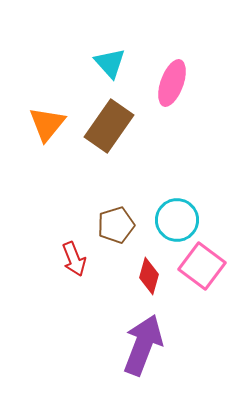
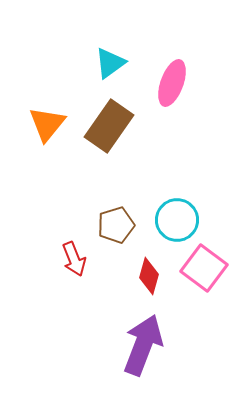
cyan triangle: rotated 36 degrees clockwise
pink square: moved 2 px right, 2 px down
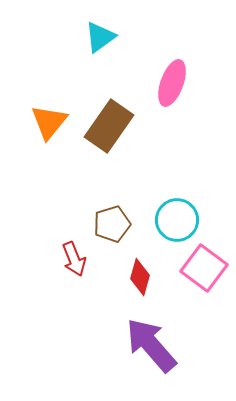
cyan triangle: moved 10 px left, 26 px up
orange triangle: moved 2 px right, 2 px up
brown pentagon: moved 4 px left, 1 px up
red diamond: moved 9 px left, 1 px down
purple arrow: moved 8 px right; rotated 62 degrees counterclockwise
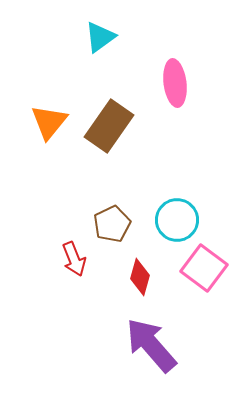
pink ellipse: moved 3 px right; rotated 27 degrees counterclockwise
brown pentagon: rotated 9 degrees counterclockwise
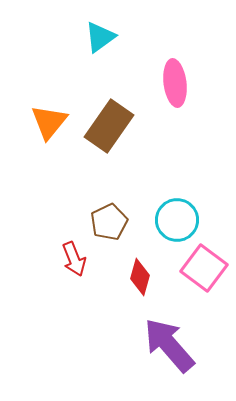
brown pentagon: moved 3 px left, 2 px up
purple arrow: moved 18 px right
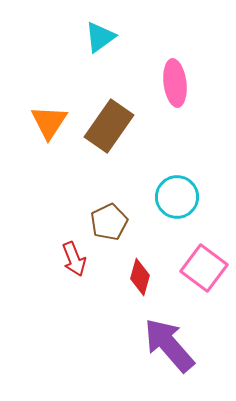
orange triangle: rotated 6 degrees counterclockwise
cyan circle: moved 23 px up
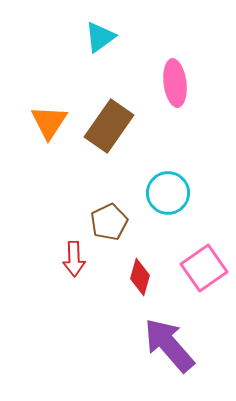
cyan circle: moved 9 px left, 4 px up
red arrow: rotated 20 degrees clockwise
pink square: rotated 18 degrees clockwise
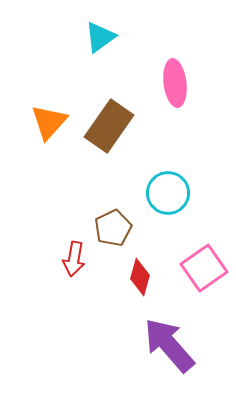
orange triangle: rotated 9 degrees clockwise
brown pentagon: moved 4 px right, 6 px down
red arrow: rotated 12 degrees clockwise
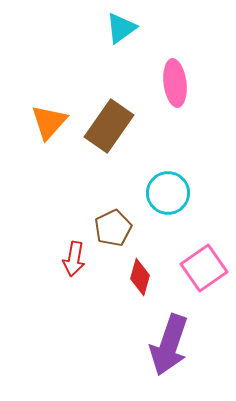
cyan triangle: moved 21 px right, 9 px up
purple arrow: rotated 120 degrees counterclockwise
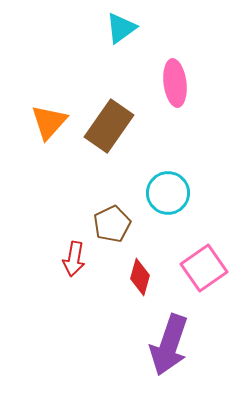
brown pentagon: moved 1 px left, 4 px up
